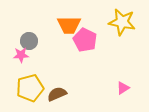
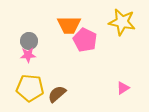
pink star: moved 7 px right
yellow pentagon: rotated 20 degrees clockwise
brown semicircle: rotated 18 degrees counterclockwise
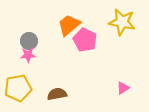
orange trapezoid: rotated 140 degrees clockwise
yellow pentagon: moved 12 px left; rotated 16 degrees counterclockwise
brown semicircle: rotated 30 degrees clockwise
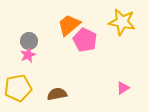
pink star: rotated 21 degrees counterclockwise
